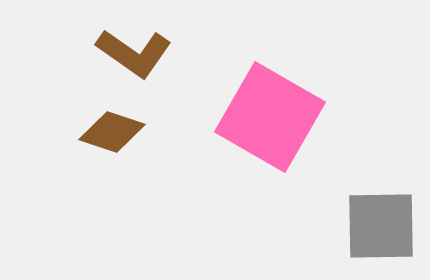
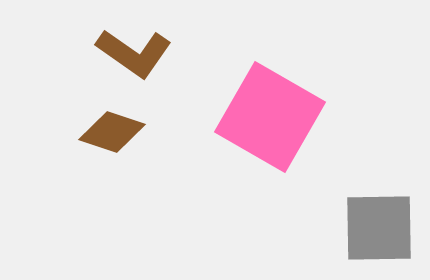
gray square: moved 2 px left, 2 px down
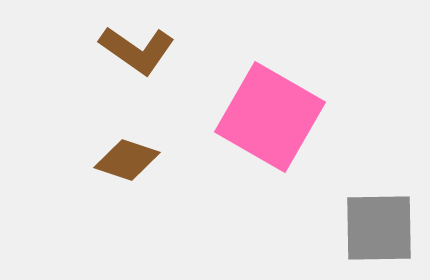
brown L-shape: moved 3 px right, 3 px up
brown diamond: moved 15 px right, 28 px down
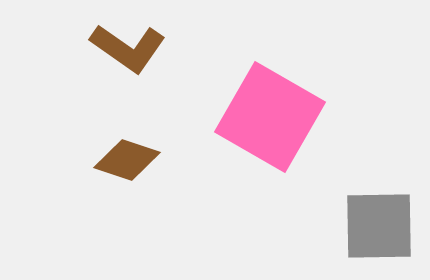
brown L-shape: moved 9 px left, 2 px up
gray square: moved 2 px up
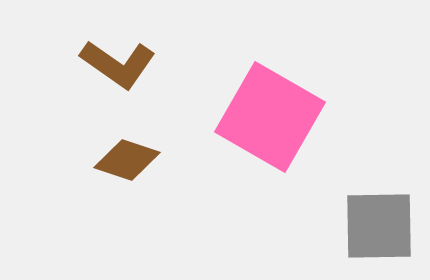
brown L-shape: moved 10 px left, 16 px down
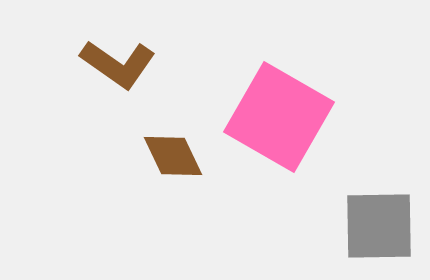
pink square: moved 9 px right
brown diamond: moved 46 px right, 4 px up; rotated 46 degrees clockwise
